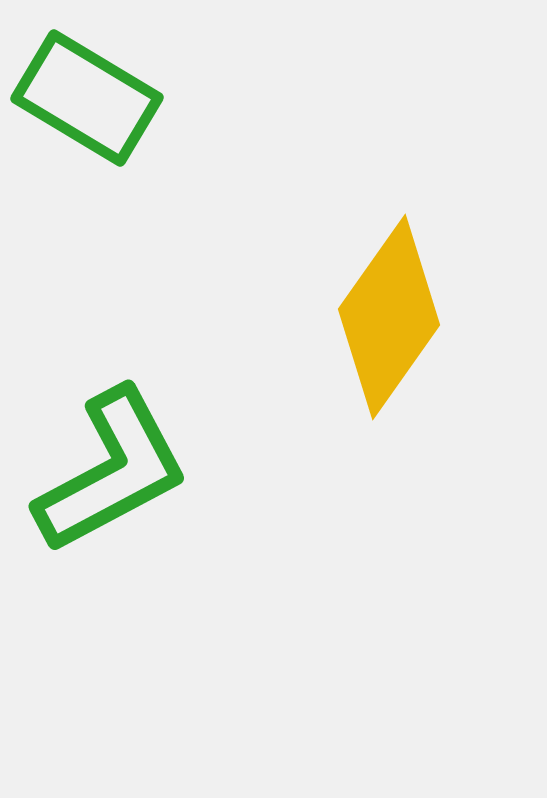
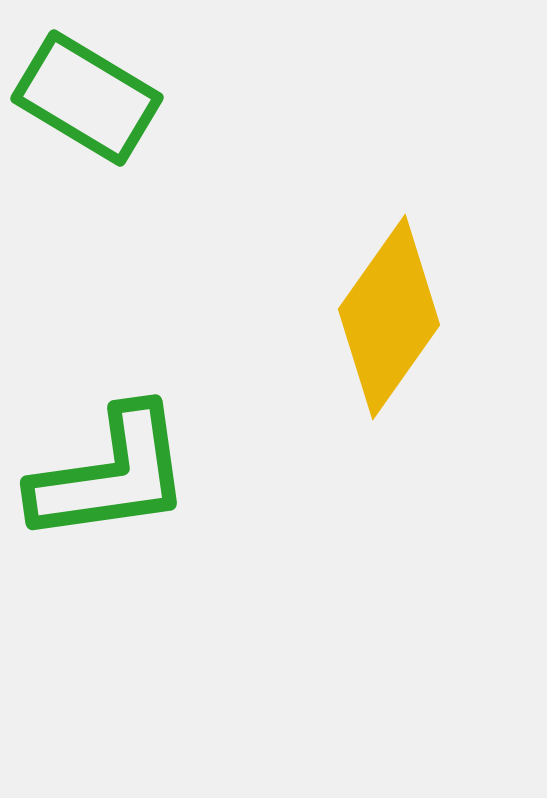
green L-shape: moved 1 px left, 4 px down; rotated 20 degrees clockwise
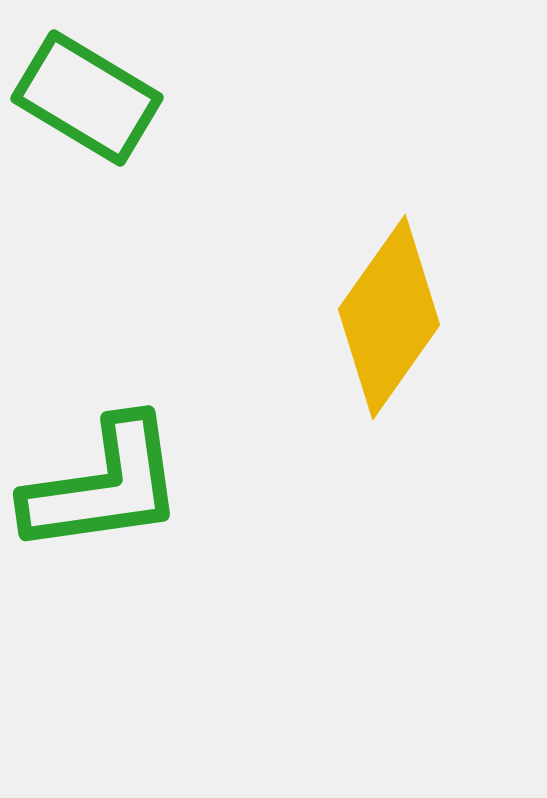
green L-shape: moved 7 px left, 11 px down
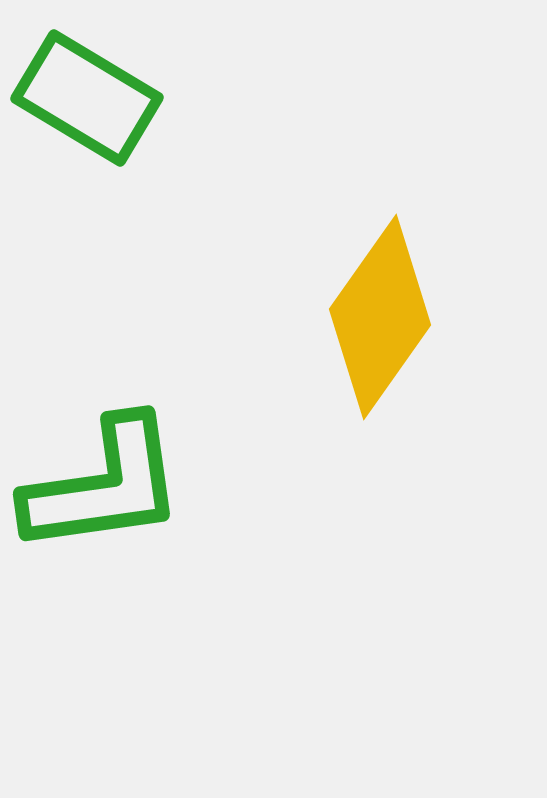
yellow diamond: moved 9 px left
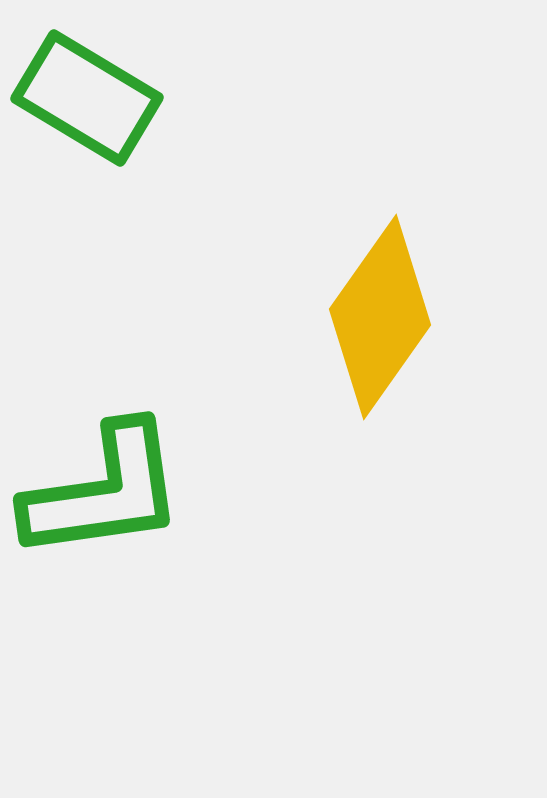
green L-shape: moved 6 px down
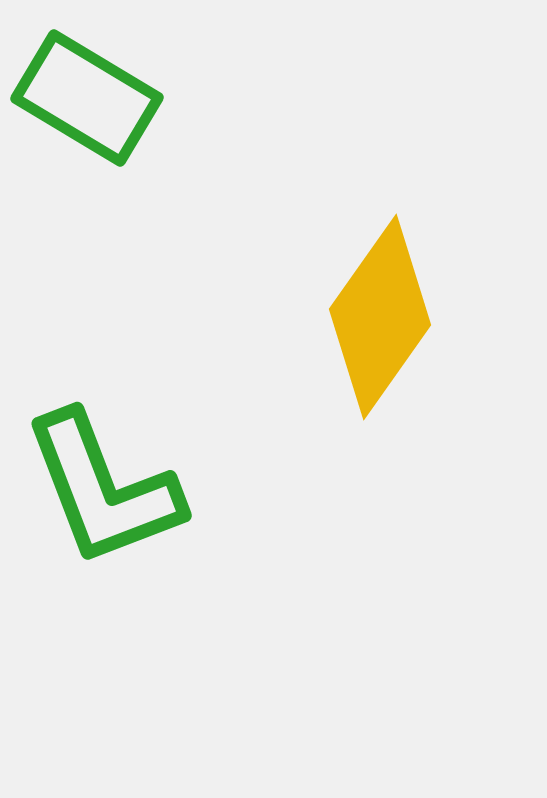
green L-shape: moved 1 px left, 3 px up; rotated 77 degrees clockwise
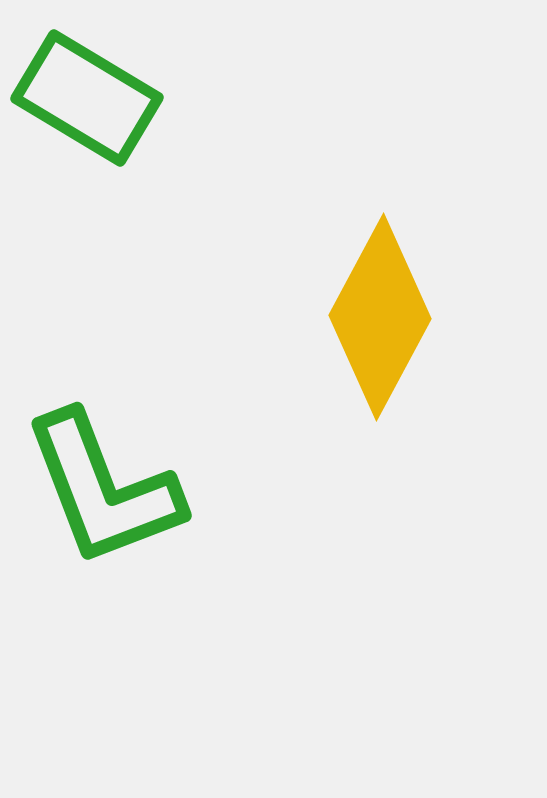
yellow diamond: rotated 7 degrees counterclockwise
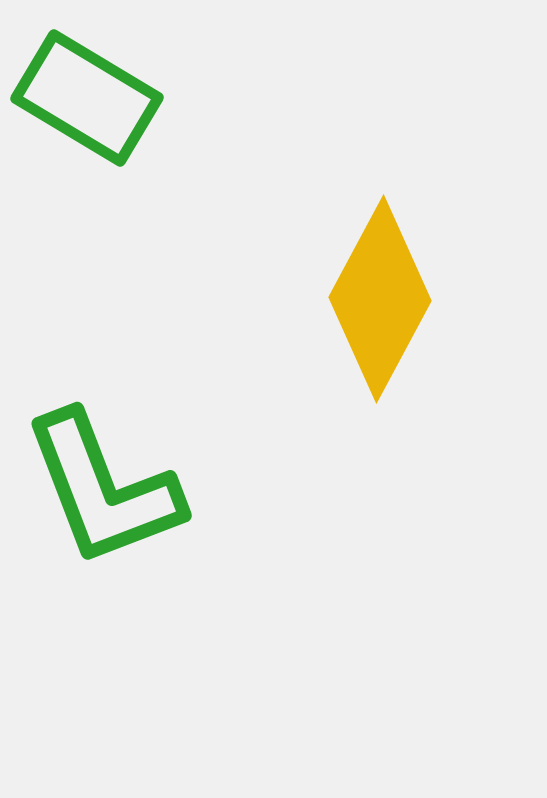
yellow diamond: moved 18 px up
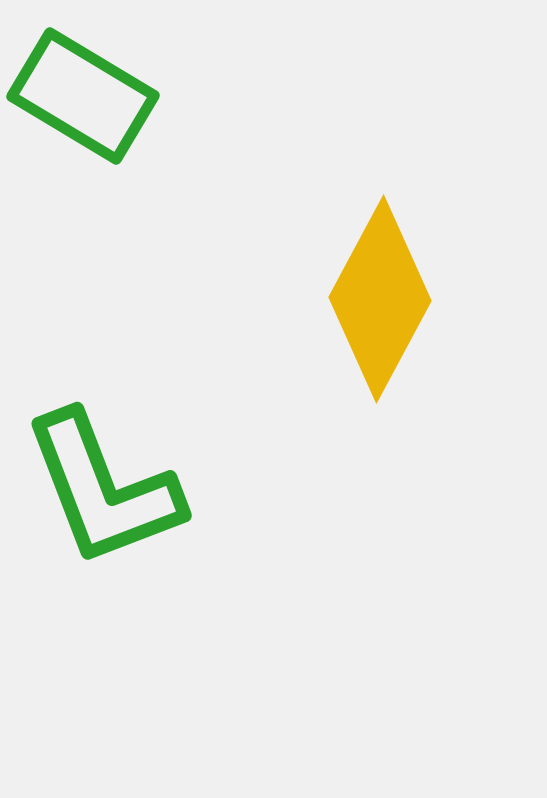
green rectangle: moved 4 px left, 2 px up
